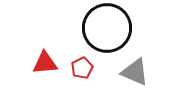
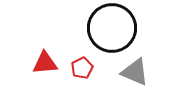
black circle: moved 5 px right
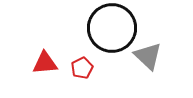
gray triangle: moved 13 px right, 16 px up; rotated 20 degrees clockwise
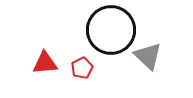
black circle: moved 1 px left, 2 px down
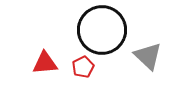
black circle: moved 9 px left
red pentagon: moved 1 px right, 1 px up
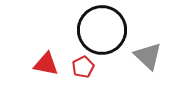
red triangle: moved 1 px right, 1 px down; rotated 16 degrees clockwise
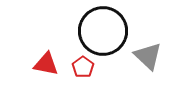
black circle: moved 1 px right, 1 px down
red pentagon: rotated 10 degrees counterclockwise
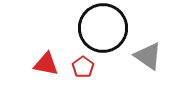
black circle: moved 3 px up
gray triangle: rotated 8 degrees counterclockwise
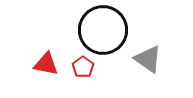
black circle: moved 2 px down
gray triangle: moved 3 px down
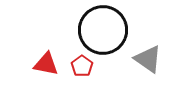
red pentagon: moved 1 px left, 1 px up
